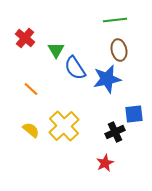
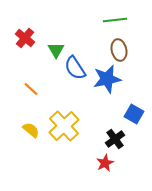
blue square: rotated 36 degrees clockwise
black cross: moved 7 px down; rotated 12 degrees counterclockwise
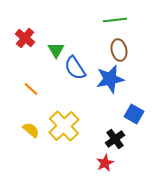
blue star: moved 3 px right
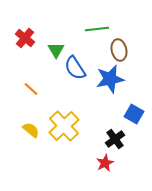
green line: moved 18 px left, 9 px down
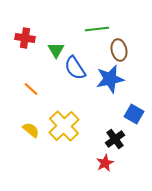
red cross: rotated 30 degrees counterclockwise
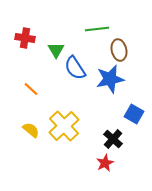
black cross: moved 2 px left; rotated 12 degrees counterclockwise
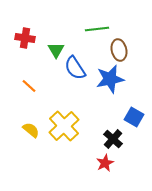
orange line: moved 2 px left, 3 px up
blue square: moved 3 px down
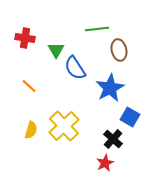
blue star: moved 9 px down; rotated 16 degrees counterclockwise
blue square: moved 4 px left
yellow semicircle: rotated 66 degrees clockwise
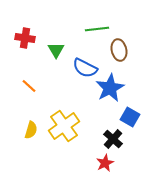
blue semicircle: moved 10 px right; rotated 30 degrees counterclockwise
yellow cross: rotated 8 degrees clockwise
